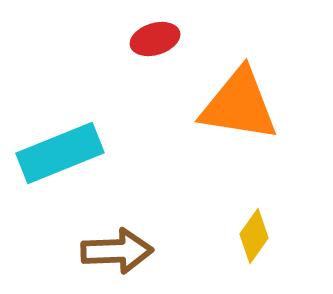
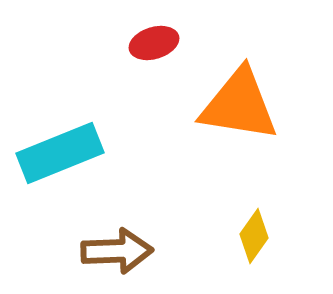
red ellipse: moved 1 px left, 4 px down
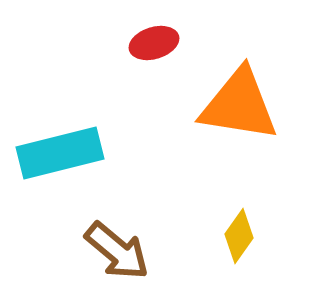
cyan rectangle: rotated 8 degrees clockwise
yellow diamond: moved 15 px left
brown arrow: rotated 42 degrees clockwise
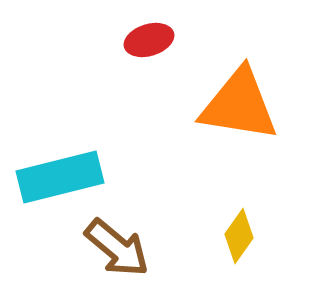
red ellipse: moved 5 px left, 3 px up
cyan rectangle: moved 24 px down
brown arrow: moved 3 px up
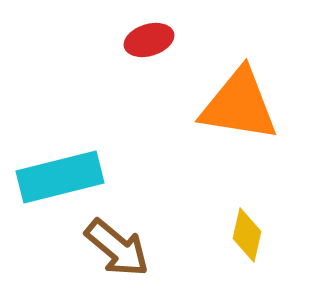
yellow diamond: moved 8 px right, 1 px up; rotated 22 degrees counterclockwise
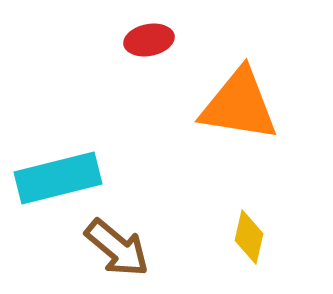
red ellipse: rotated 6 degrees clockwise
cyan rectangle: moved 2 px left, 1 px down
yellow diamond: moved 2 px right, 2 px down
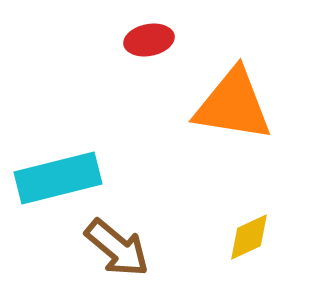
orange triangle: moved 6 px left
yellow diamond: rotated 52 degrees clockwise
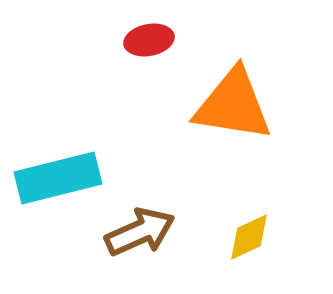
brown arrow: moved 23 px right, 16 px up; rotated 64 degrees counterclockwise
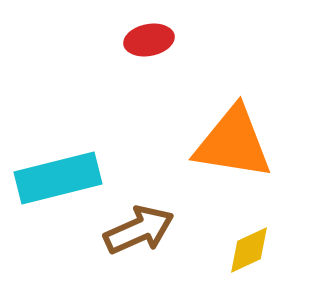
orange triangle: moved 38 px down
brown arrow: moved 1 px left, 2 px up
yellow diamond: moved 13 px down
